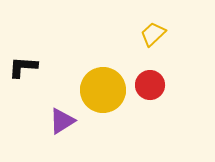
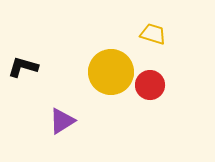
yellow trapezoid: rotated 60 degrees clockwise
black L-shape: rotated 12 degrees clockwise
yellow circle: moved 8 px right, 18 px up
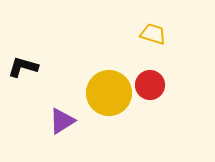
yellow circle: moved 2 px left, 21 px down
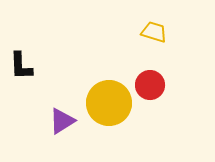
yellow trapezoid: moved 1 px right, 2 px up
black L-shape: moved 2 px left, 1 px up; rotated 108 degrees counterclockwise
yellow circle: moved 10 px down
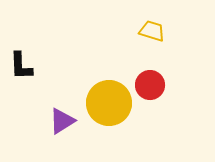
yellow trapezoid: moved 2 px left, 1 px up
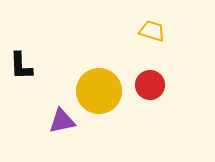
yellow circle: moved 10 px left, 12 px up
purple triangle: rotated 20 degrees clockwise
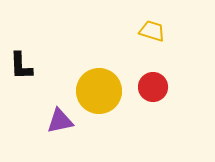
red circle: moved 3 px right, 2 px down
purple triangle: moved 2 px left
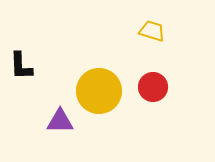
purple triangle: rotated 12 degrees clockwise
